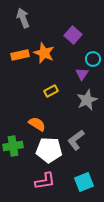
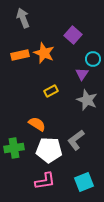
gray star: rotated 25 degrees counterclockwise
green cross: moved 1 px right, 2 px down
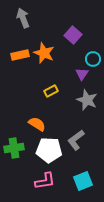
cyan square: moved 1 px left, 1 px up
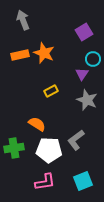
gray arrow: moved 2 px down
purple square: moved 11 px right, 3 px up; rotated 18 degrees clockwise
pink L-shape: moved 1 px down
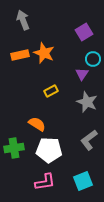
gray star: moved 2 px down
gray L-shape: moved 13 px right
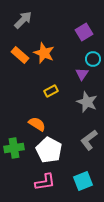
gray arrow: rotated 66 degrees clockwise
orange rectangle: rotated 54 degrees clockwise
white pentagon: rotated 25 degrees clockwise
